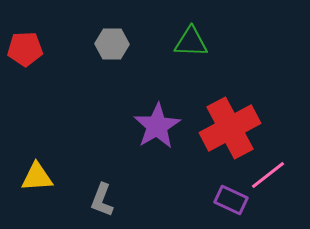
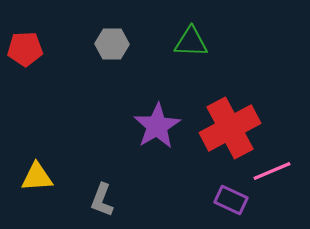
pink line: moved 4 px right, 4 px up; rotated 15 degrees clockwise
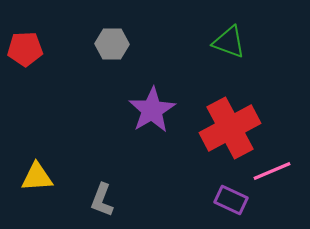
green triangle: moved 38 px right; rotated 18 degrees clockwise
purple star: moved 5 px left, 16 px up
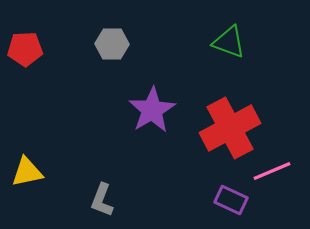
yellow triangle: moved 10 px left, 5 px up; rotated 8 degrees counterclockwise
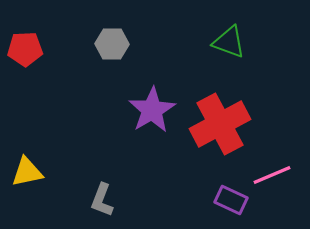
red cross: moved 10 px left, 4 px up
pink line: moved 4 px down
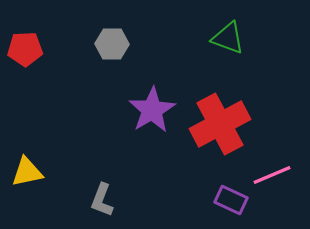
green triangle: moved 1 px left, 4 px up
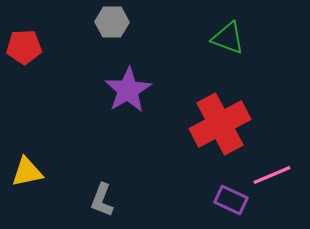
gray hexagon: moved 22 px up
red pentagon: moved 1 px left, 2 px up
purple star: moved 24 px left, 20 px up
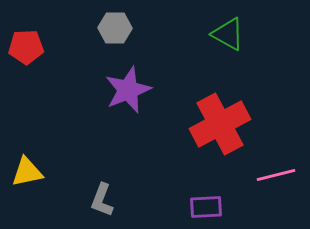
gray hexagon: moved 3 px right, 6 px down
green triangle: moved 4 px up; rotated 9 degrees clockwise
red pentagon: moved 2 px right
purple star: rotated 9 degrees clockwise
pink line: moved 4 px right; rotated 9 degrees clockwise
purple rectangle: moved 25 px left, 7 px down; rotated 28 degrees counterclockwise
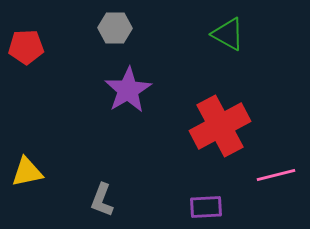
purple star: rotated 9 degrees counterclockwise
red cross: moved 2 px down
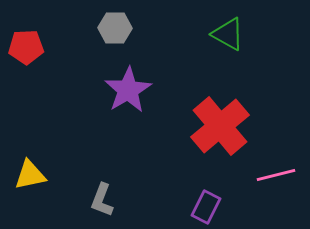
red cross: rotated 12 degrees counterclockwise
yellow triangle: moved 3 px right, 3 px down
purple rectangle: rotated 60 degrees counterclockwise
